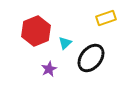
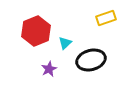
black ellipse: moved 2 px down; rotated 36 degrees clockwise
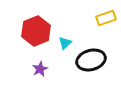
purple star: moved 9 px left
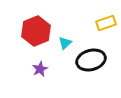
yellow rectangle: moved 5 px down
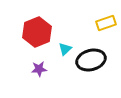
red hexagon: moved 1 px right, 1 px down
cyan triangle: moved 6 px down
purple star: moved 1 px left; rotated 21 degrees clockwise
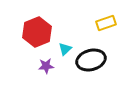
purple star: moved 7 px right, 3 px up
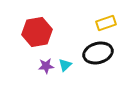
red hexagon: rotated 12 degrees clockwise
cyan triangle: moved 16 px down
black ellipse: moved 7 px right, 7 px up
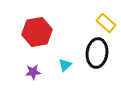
yellow rectangle: rotated 60 degrees clockwise
black ellipse: moved 1 px left; rotated 68 degrees counterclockwise
purple star: moved 13 px left, 6 px down
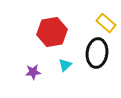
red hexagon: moved 15 px right
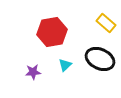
black ellipse: moved 3 px right, 6 px down; rotated 72 degrees counterclockwise
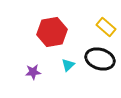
yellow rectangle: moved 4 px down
black ellipse: rotated 8 degrees counterclockwise
cyan triangle: moved 3 px right
